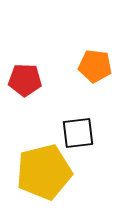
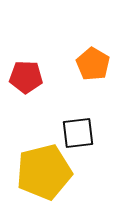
orange pentagon: moved 2 px left, 2 px up; rotated 24 degrees clockwise
red pentagon: moved 1 px right, 3 px up
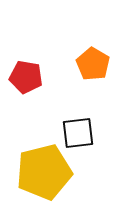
red pentagon: rotated 8 degrees clockwise
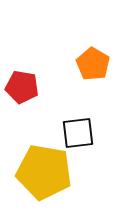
red pentagon: moved 4 px left, 10 px down
yellow pentagon: rotated 24 degrees clockwise
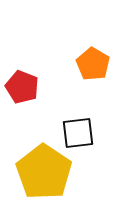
red pentagon: rotated 12 degrees clockwise
yellow pentagon: rotated 24 degrees clockwise
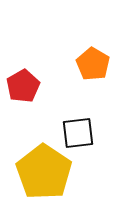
red pentagon: moved 1 px right, 1 px up; rotated 20 degrees clockwise
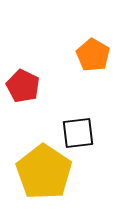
orange pentagon: moved 9 px up
red pentagon: rotated 16 degrees counterclockwise
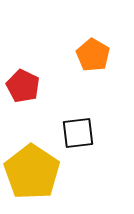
yellow pentagon: moved 12 px left
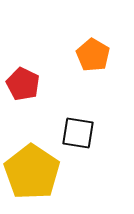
red pentagon: moved 2 px up
black square: rotated 16 degrees clockwise
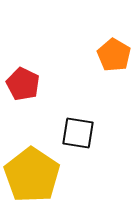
orange pentagon: moved 21 px right
yellow pentagon: moved 3 px down
